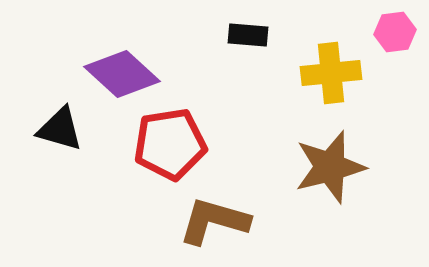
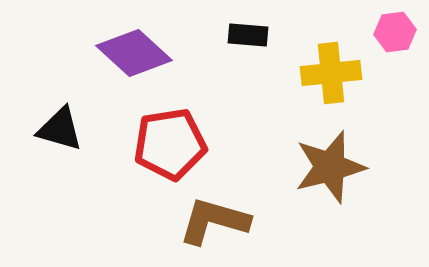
purple diamond: moved 12 px right, 21 px up
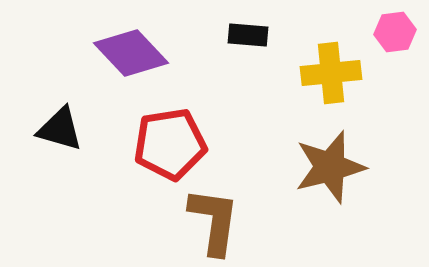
purple diamond: moved 3 px left; rotated 4 degrees clockwise
brown L-shape: rotated 82 degrees clockwise
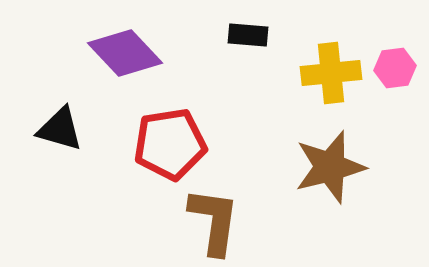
pink hexagon: moved 36 px down
purple diamond: moved 6 px left
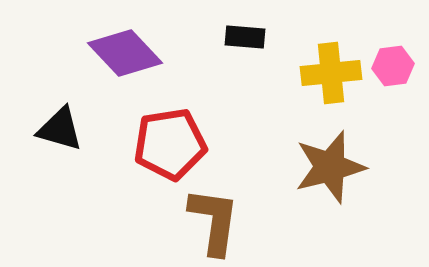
black rectangle: moved 3 px left, 2 px down
pink hexagon: moved 2 px left, 2 px up
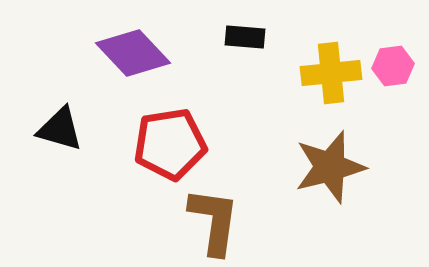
purple diamond: moved 8 px right
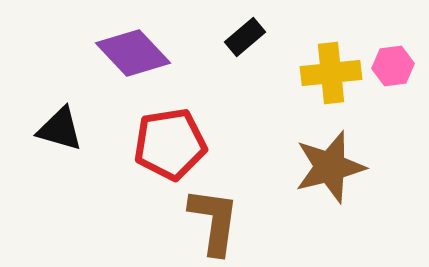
black rectangle: rotated 45 degrees counterclockwise
